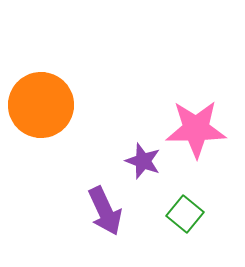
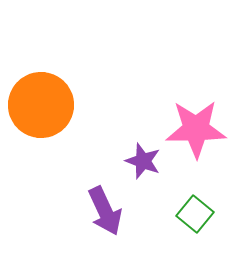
green square: moved 10 px right
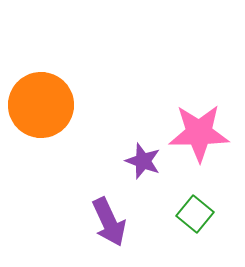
pink star: moved 3 px right, 4 px down
purple arrow: moved 4 px right, 11 px down
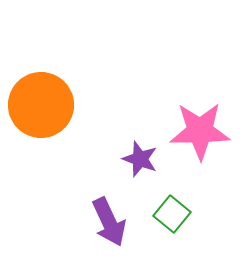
pink star: moved 1 px right, 2 px up
purple star: moved 3 px left, 2 px up
green square: moved 23 px left
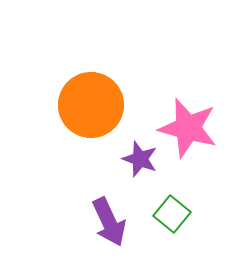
orange circle: moved 50 px right
pink star: moved 12 px left, 3 px up; rotated 16 degrees clockwise
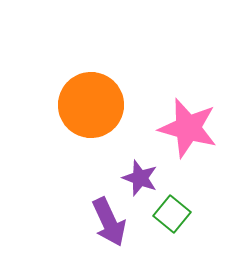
purple star: moved 19 px down
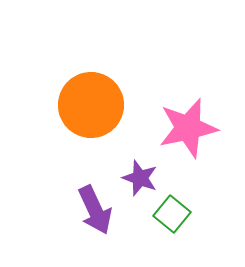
pink star: rotated 28 degrees counterclockwise
purple arrow: moved 14 px left, 12 px up
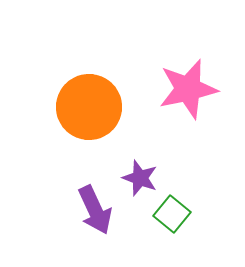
orange circle: moved 2 px left, 2 px down
pink star: moved 39 px up
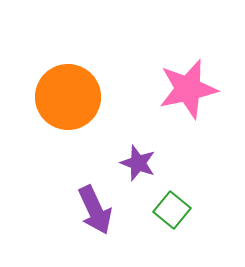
orange circle: moved 21 px left, 10 px up
purple star: moved 2 px left, 15 px up
green square: moved 4 px up
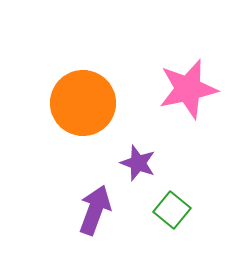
orange circle: moved 15 px right, 6 px down
purple arrow: rotated 135 degrees counterclockwise
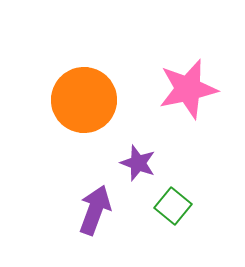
orange circle: moved 1 px right, 3 px up
green square: moved 1 px right, 4 px up
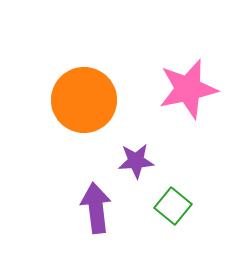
purple star: moved 2 px left, 2 px up; rotated 24 degrees counterclockwise
purple arrow: moved 1 px right, 2 px up; rotated 27 degrees counterclockwise
